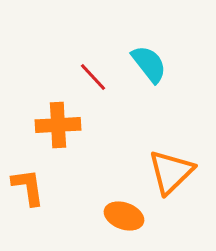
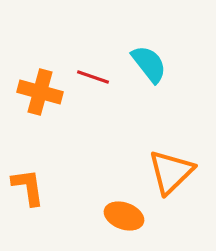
red line: rotated 28 degrees counterclockwise
orange cross: moved 18 px left, 33 px up; rotated 18 degrees clockwise
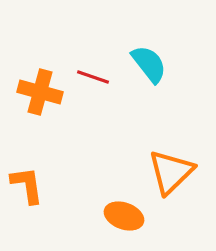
orange L-shape: moved 1 px left, 2 px up
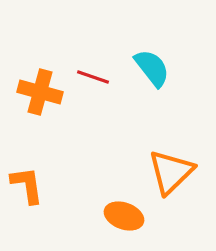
cyan semicircle: moved 3 px right, 4 px down
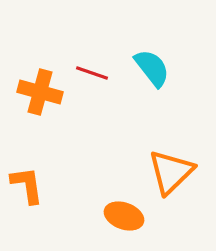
red line: moved 1 px left, 4 px up
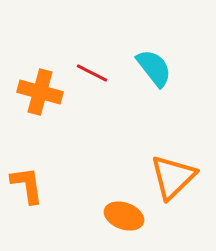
cyan semicircle: moved 2 px right
red line: rotated 8 degrees clockwise
orange triangle: moved 2 px right, 5 px down
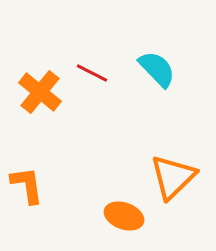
cyan semicircle: moved 3 px right, 1 px down; rotated 6 degrees counterclockwise
orange cross: rotated 24 degrees clockwise
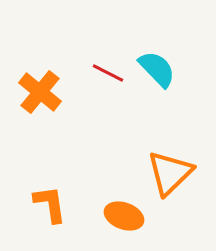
red line: moved 16 px right
orange triangle: moved 3 px left, 4 px up
orange L-shape: moved 23 px right, 19 px down
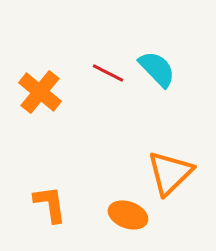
orange ellipse: moved 4 px right, 1 px up
